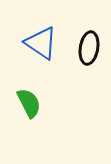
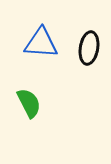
blue triangle: rotated 30 degrees counterclockwise
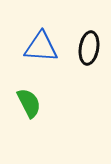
blue triangle: moved 4 px down
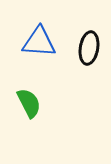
blue triangle: moved 2 px left, 5 px up
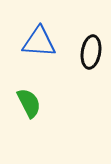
black ellipse: moved 2 px right, 4 px down
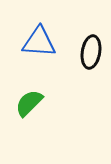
green semicircle: rotated 108 degrees counterclockwise
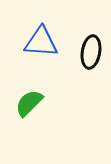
blue triangle: moved 2 px right
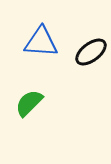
black ellipse: rotated 44 degrees clockwise
